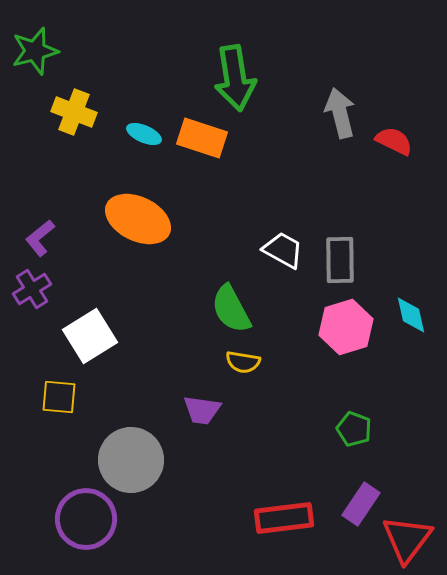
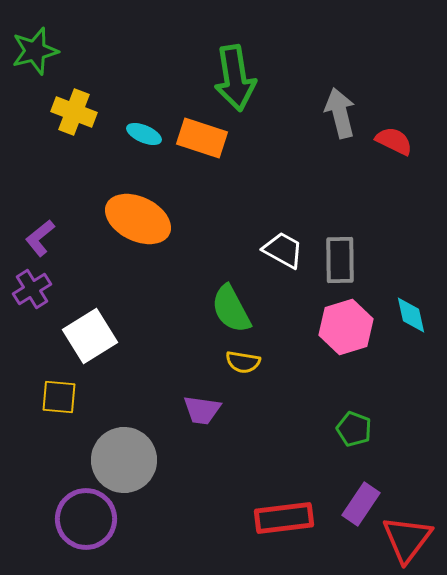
gray circle: moved 7 px left
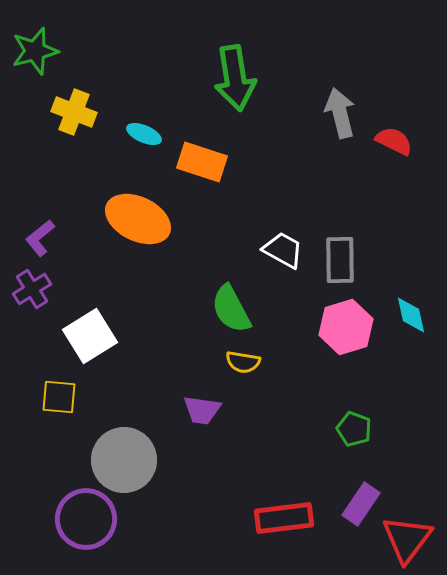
orange rectangle: moved 24 px down
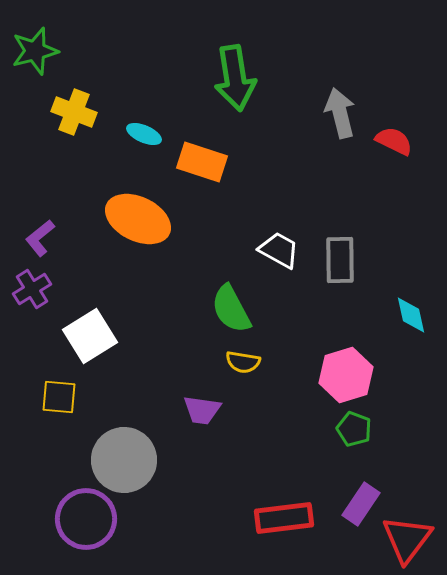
white trapezoid: moved 4 px left
pink hexagon: moved 48 px down
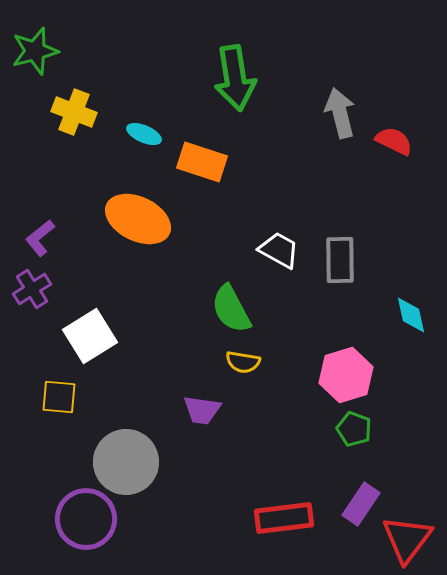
gray circle: moved 2 px right, 2 px down
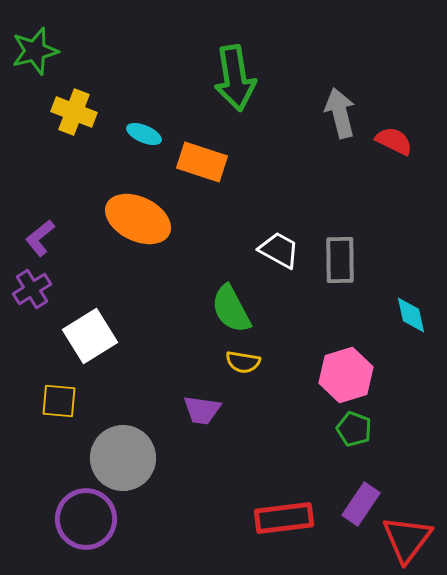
yellow square: moved 4 px down
gray circle: moved 3 px left, 4 px up
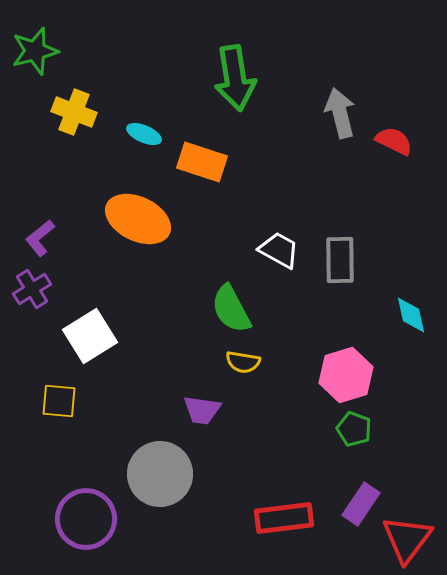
gray circle: moved 37 px right, 16 px down
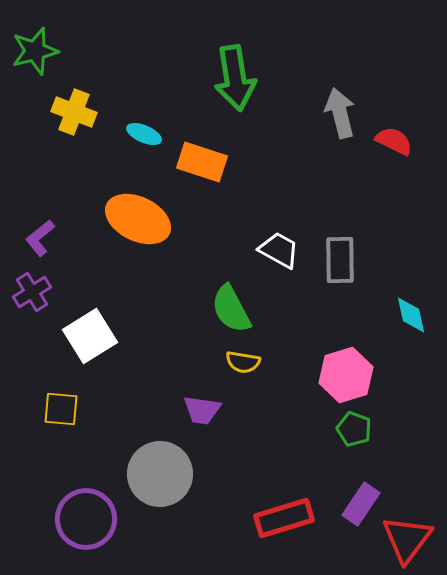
purple cross: moved 3 px down
yellow square: moved 2 px right, 8 px down
red rectangle: rotated 10 degrees counterclockwise
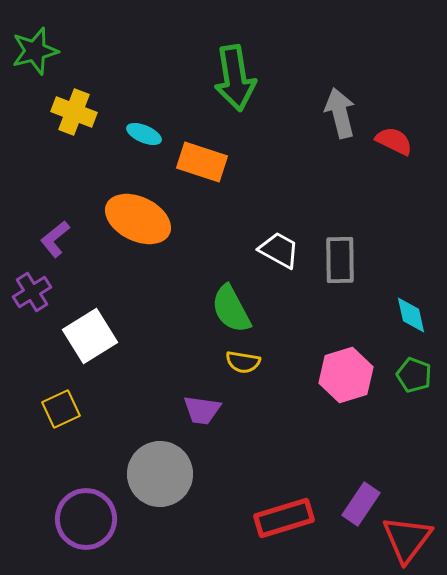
purple L-shape: moved 15 px right, 1 px down
yellow square: rotated 30 degrees counterclockwise
green pentagon: moved 60 px right, 54 px up
